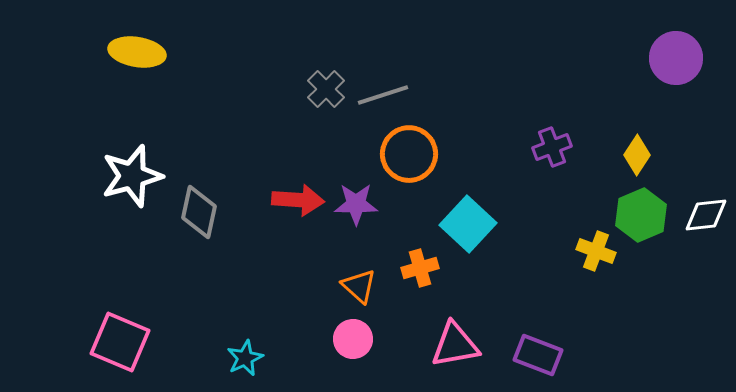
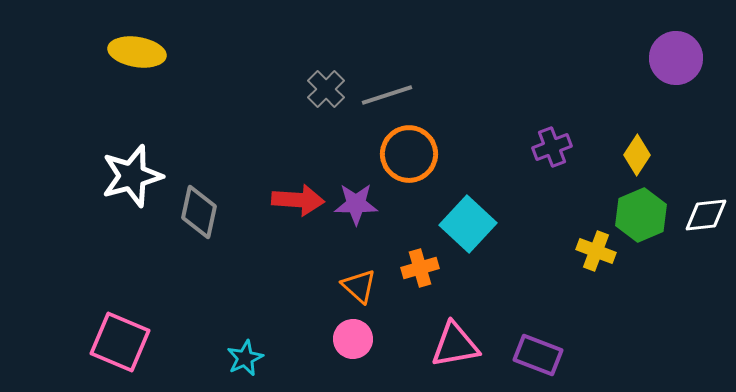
gray line: moved 4 px right
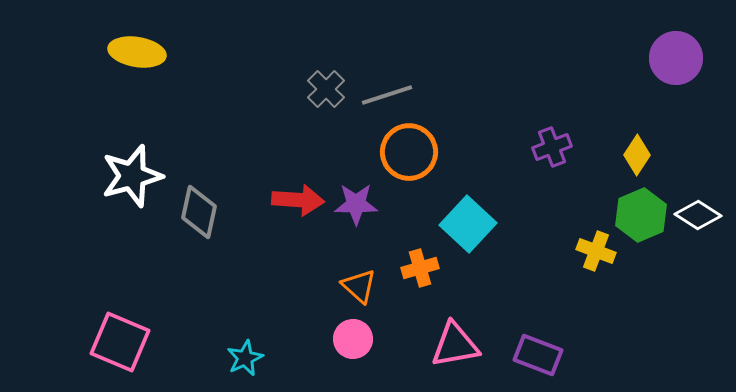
orange circle: moved 2 px up
white diamond: moved 8 px left; rotated 39 degrees clockwise
